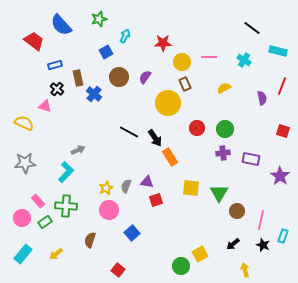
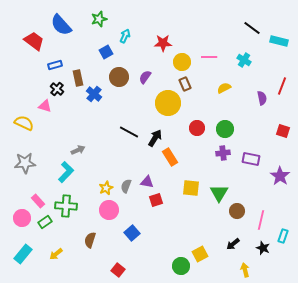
cyan rectangle at (278, 51): moved 1 px right, 10 px up
black arrow at (155, 138): rotated 114 degrees counterclockwise
black star at (263, 245): moved 3 px down
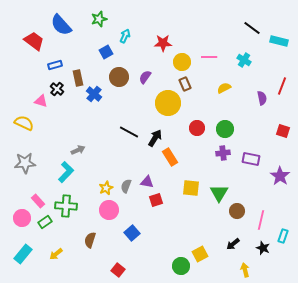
pink triangle at (45, 106): moved 4 px left, 5 px up
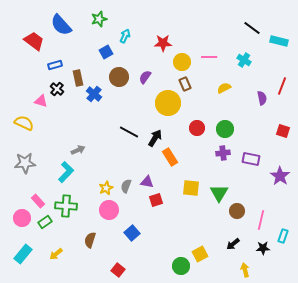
black star at (263, 248): rotated 24 degrees counterclockwise
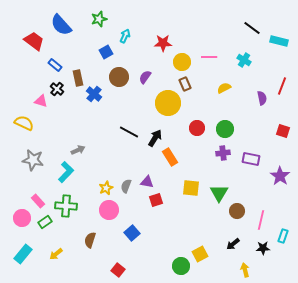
blue rectangle at (55, 65): rotated 56 degrees clockwise
gray star at (25, 163): moved 8 px right, 3 px up; rotated 15 degrees clockwise
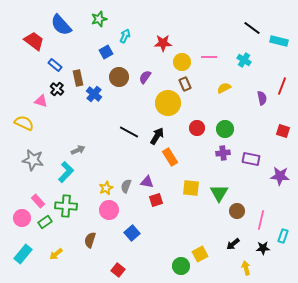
black arrow at (155, 138): moved 2 px right, 2 px up
purple star at (280, 176): rotated 30 degrees counterclockwise
yellow arrow at (245, 270): moved 1 px right, 2 px up
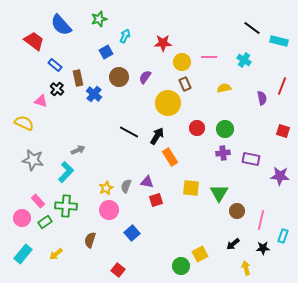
yellow semicircle at (224, 88): rotated 16 degrees clockwise
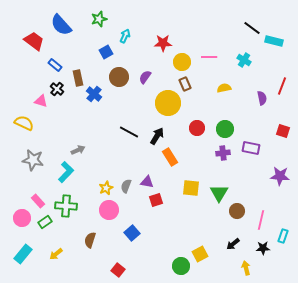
cyan rectangle at (279, 41): moved 5 px left
purple rectangle at (251, 159): moved 11 px up
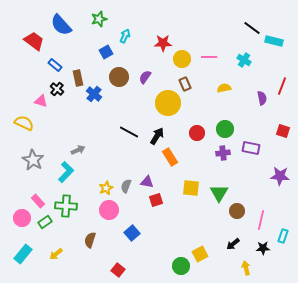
yellow circle at (182, 62): moved 3 px up
red circle at (197, 128): moved 5 px down
gray star at (33, 160): rotated 20 degrees clockwise
